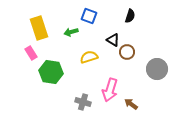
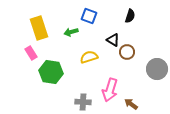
gray cross: rotated 14 degrees counterclockwise
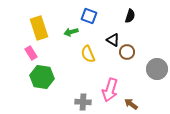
yellow semicircle: moved 1 px left, 3 px up; rotated 96 degrees counterclockwise
green hexagon: moved 9 px left, 5 px down
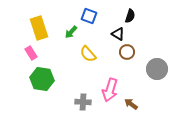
green arrow: rotated 32 degrees counterclockwise
black triangle: moved 5 px right, 6 px up
yellow semicircle: rotated 18 degrees counterclockwise
green hexagon: moved 2 px down
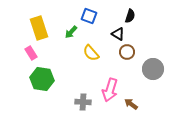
yellow semicircle: moved 3 px right, 1 px up
gray circle: moved 4 px left
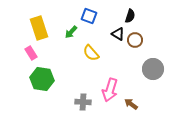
brown circle: moved 8 px right, 12 px up
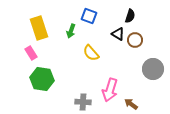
green arrow: moved 1 px up; rotated 24 degrees counterclockwise
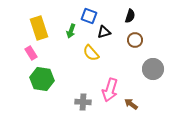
black triangle: moved 14 px left, 2 px up; rotated 48 degrees counterclockwise
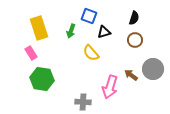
black semicircle: moved 4 px right, 2 px down
pink arrow: moved 3 px up
brown arrow: moved 29 px up
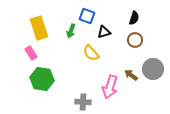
blue square: moved 2 px left
